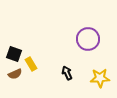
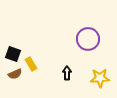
black square: moved 1 px left
black arrow: rotated 24 degrees clockwise
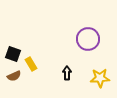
brown semicircle: moved 1 px left, 2 px down
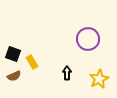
yellow rectangle: moved 1 px right, 2 px up
yellow star: moved 1 px left, 1 px down; rotated 24 degrees counterclockwise
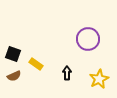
yellow rectangle: moved 4 px right, 2 px down; rotated 24 degrees counterclockwise
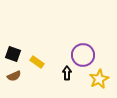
purple circle: moved 5 px left, 16 px down
yellow rectangle: moved 1 px right, 2 px up
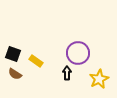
purple circle: moved 5 px left, 2 px up
yellow rectangle: moved 1 px left, 1 px up
brown semicircle: moved 1 px right, 2 px up; rotated 56 degrees clockwise
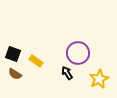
black arrow: rotated 32 degrees counterclockwise
